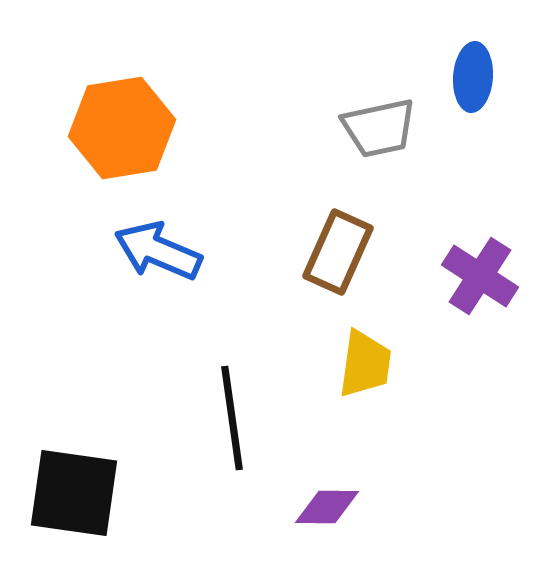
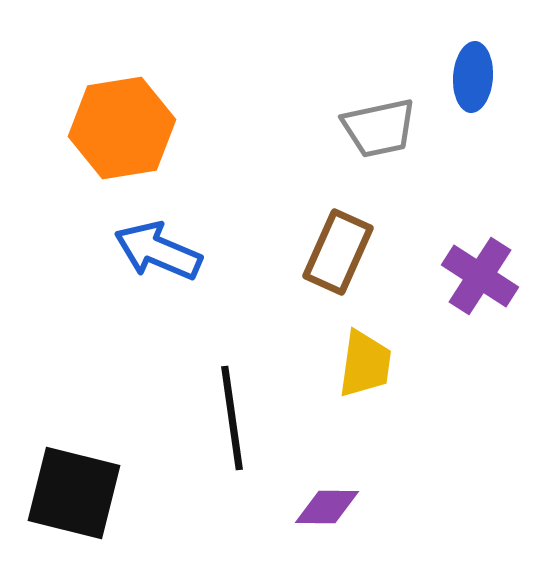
black square: rotated 6 degrees clockwise
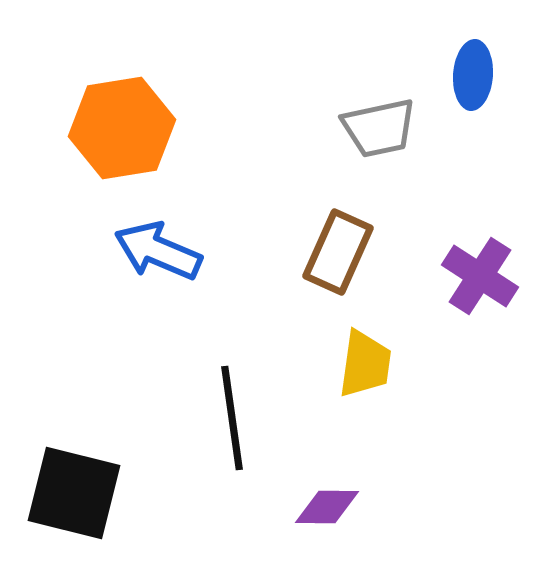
blue ellipse: moved 2 px up
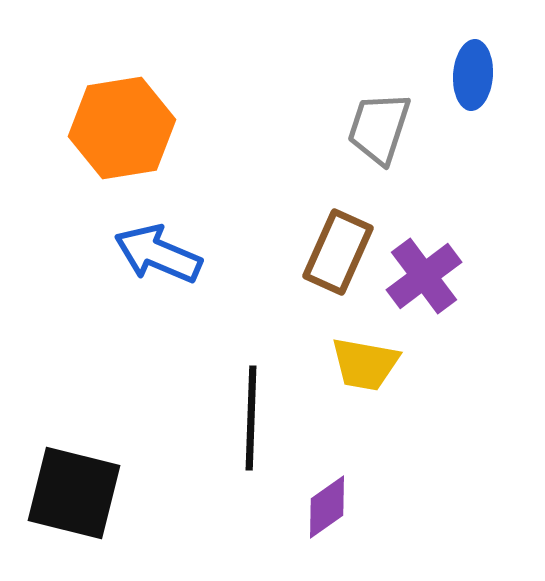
gray trapezoid: rotated 120 degrees clockwise
blue arrow: moved 3 px down
purple cross: moved 56 px left; rotated 20 degrees clockwise
yellow trapezoid: rotated 92 degrees clockwise
black line: moved 19 px right; rotated 10 degrees clockwise
purple diamond: rotated 36 degrees counterclockwise
